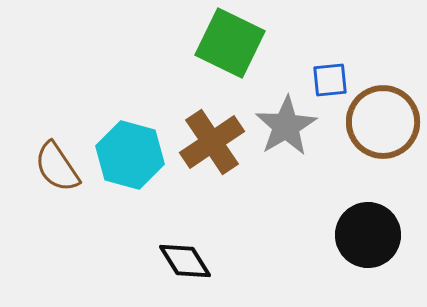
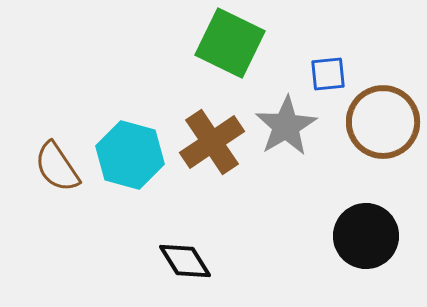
blue square: moved 2 px left, 6 px up
black circle: moved 2 px left, 1 px down
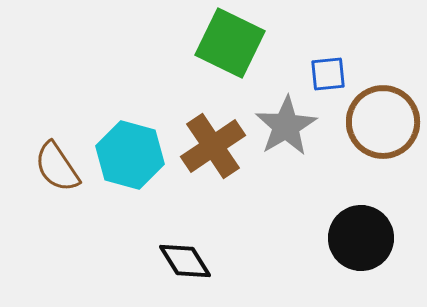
brown cross: moved 1 px right, 4 px down
black circle: moved 5 px left, 2 px down
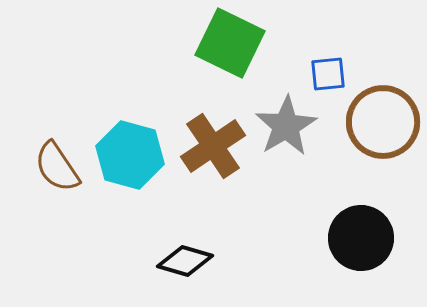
black diamond: rotated 42 degrees counterclockwise
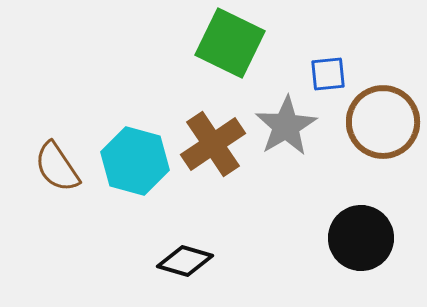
brown cross: moved 2 px up
cyan hexagon: moved 5 px right, 6 px down
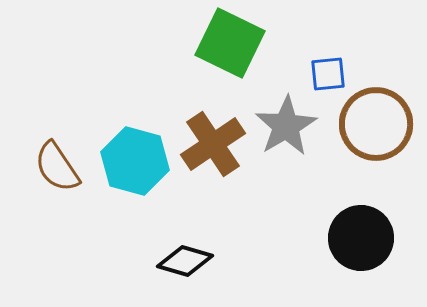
brown circle: moved 7 px left, 2 px down
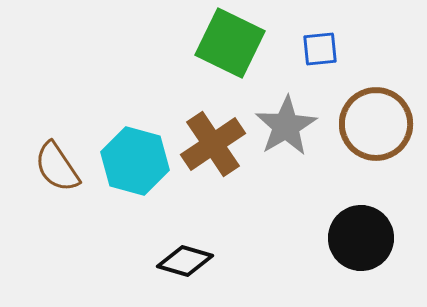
blue square: moved 8 px left, 25 px up
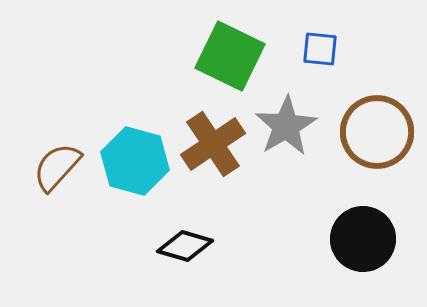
green square: moved 13 px down
blue square: rotated 12 degrees clockwise
brown circle: moved 1 px right, 8 px down
brown semicircle: rotated 76 degrees clockwise
black circle: moved 2 px right, 1 px down
black diamond: moved 15 px up
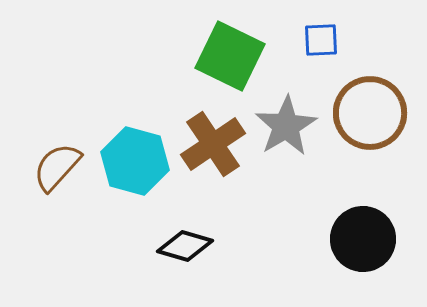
blue square: moved 1 px right, 9 px up; rotated 9 degrees counterclockwise
brown circle: moved 7 px left, 19 px up
